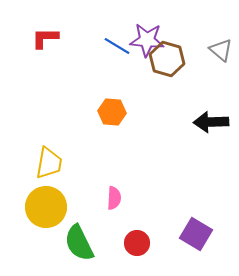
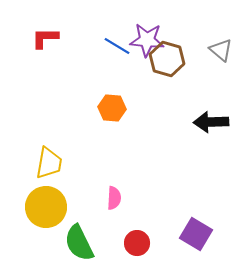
orange hexagon: moved 4 px up
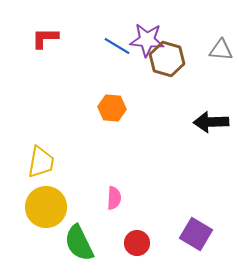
gray triangle: rotated 35 degrees counterclockwise
yellow trapezoid: moved 8 px left, 1 px up
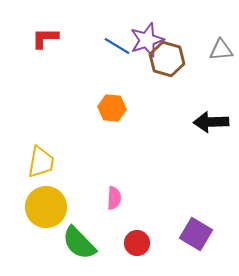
purple star: rotated 24 degrees counterclockwise
gray triangle: rotated 10 degrees counterclockwise
green semicircle: rotated 18 degrees counterclockwise
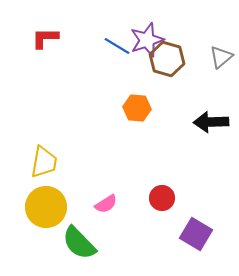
gray triangle: moved 7 px down; rotated 35 degrees counterclockwise
orange hexagon: moved 25 px right
yellow trapezoid: moved 3 px right
pink semicircle: moved 8 px left, 6 px down; rotated 55 degrees clockwise
red circle: moved 25 px right, 45 px up
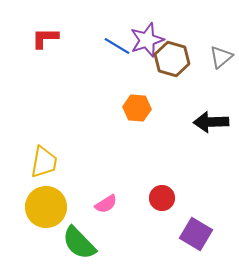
brown hexagon: moved 5 px right
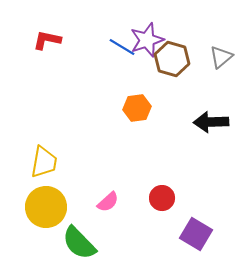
red L-shape: moved 2 px right, 2 px down; rotated 12 degrees clockwise
blue line: moved 5 px right, 1 px down
orange hexagon: rotated 12 degrees counterclockwise
pink semicircle: moved 2 px right, 2 px up; rotated 10 degrees counterclockwise
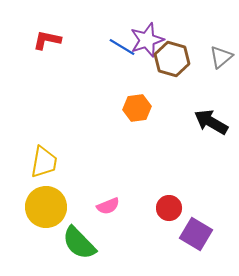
black arrow: rotated 32 degrees clockwise
red circle: moved 7 px right, 10 px down
pink semicircle: moved 4 px down; rotated 20 degrees clockwise
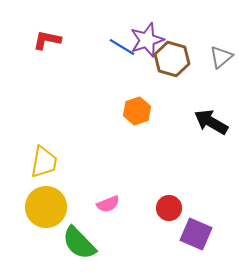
orange hexagon: moved 3 px down; rotated 12 degrees counterclockwise
pink semicircle: moved 2 px up
purple square: rotated 8 degrees counterclockwise
